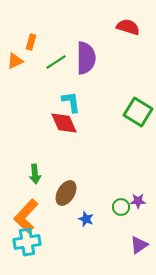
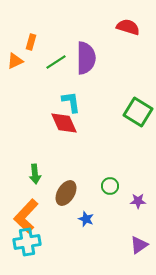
green circle: moved 11 px left, 21 px up
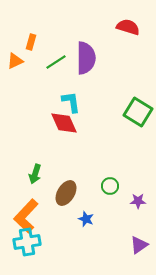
green arrow: rotated 24 degrees clockwise
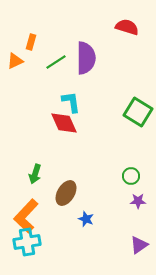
red semicircle: moved 1 px left
green circle: moved 21 px right, 10 px up
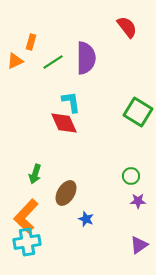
red semicircle: rotated 35 degrees clockwise
green line: moved 3 px left
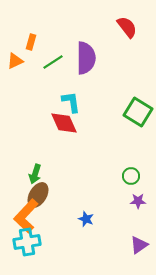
brown ellipse: moved 28 px left, 2 px down
